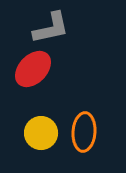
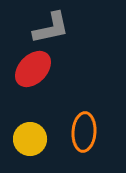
yellow circle: moved 11 px left, 6 px down
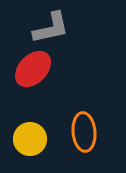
orange ellipse: rotated 9 degrees counterclockwise
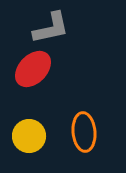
yellow circle: moved 1 px left, 3 px up
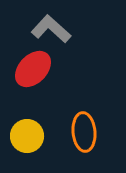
gray L-shape: moved 1 px down; rotated 126 degrees counterclockwise
yellow circle: moved 2 px left
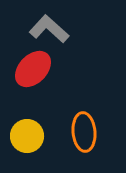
gray L-shape: moved 2 px left
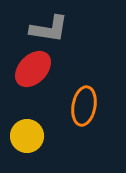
gray L-shape: rotated 147 degrees clockwise
orange ellipse: moved 26 px up; rotated 15 degrees clockwise
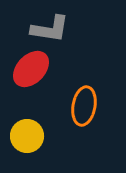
gray L-shape: moved 1 px right
red ellipse: moved 2 px left
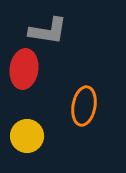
gray L-shape: moved 2 px left, 2 px down
red ellipse: moved 7 px left; rotated 36 degrees counterclockwise
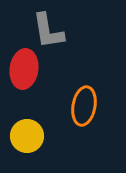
gray L-shape: rotated 72 degrees clockwise
